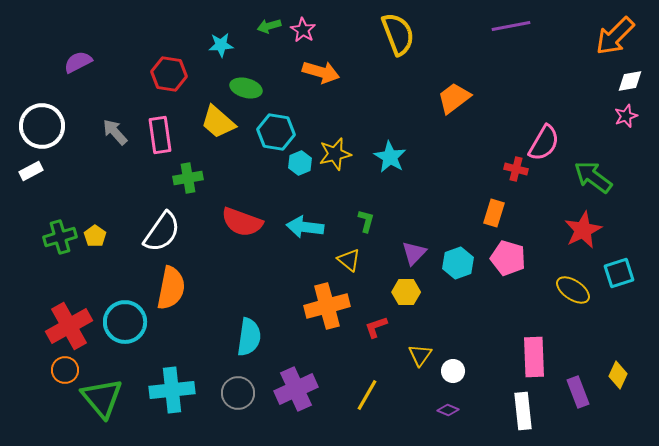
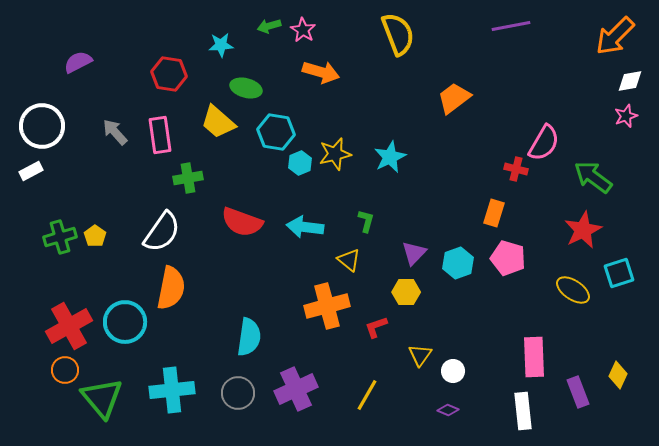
cyan star at (390, 157): rotated 16 degrees clockwise
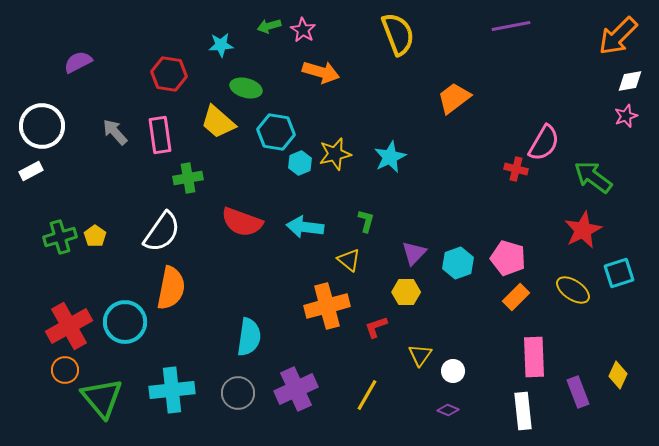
orange arrow at (615, 36): moved 3 px right
orange rectangle at (494, 213): moved 22 px right, 84 px down; rotated 28 degrees clockwise
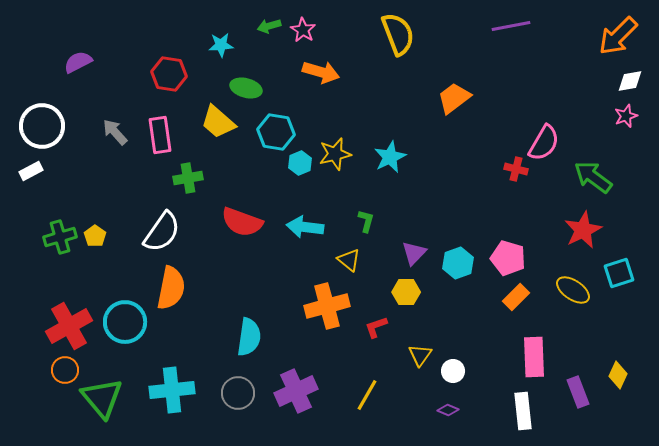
purple cross at (296, 389): moved 2 px down
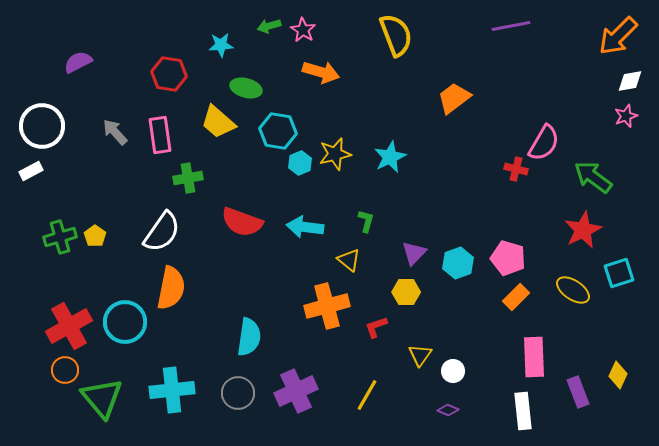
yellow semicircle at (398, 34): moved 2 px left, 1 px down
cyan hexagon at (276, 132): moved 2 px right, 1 px up
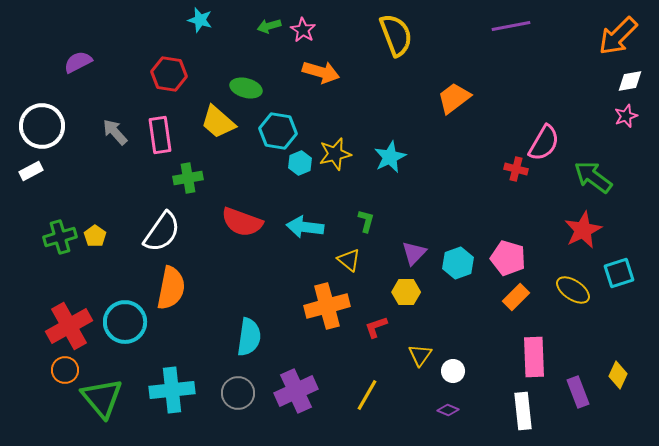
cyan star at (221, 45): moved 21 px left, 25 px up; rotated 20 degrees clockwise
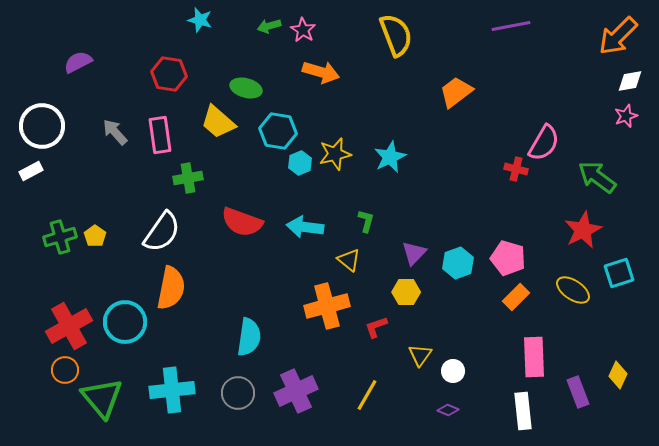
orange trapezoid at (454, 98): moved 2 px right, 6 px up
green arrow at (593, 177): moved 4 px right
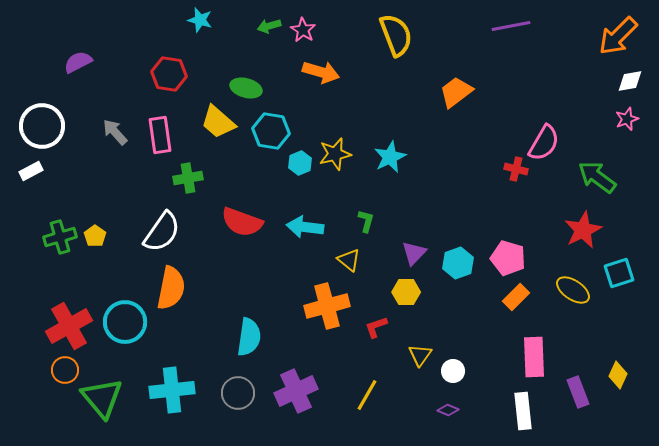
pink star at (626, 116): moved 1 px right, 3 px down
cyan hexagon at (278, 131): moved 7 px left
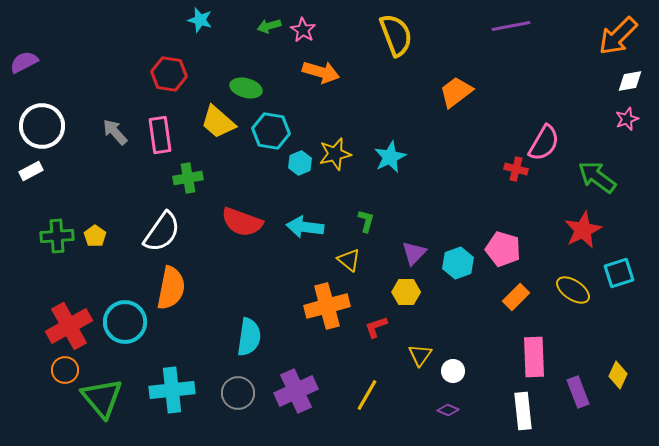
purple semicircle at (78, 62): moved 54 px left
green cross at (60, 237): moved 3 px left, 1 px up; rotated 12 degrees clockwise
pink pentagon at (508, 258): moved 5 px left, 9 px up
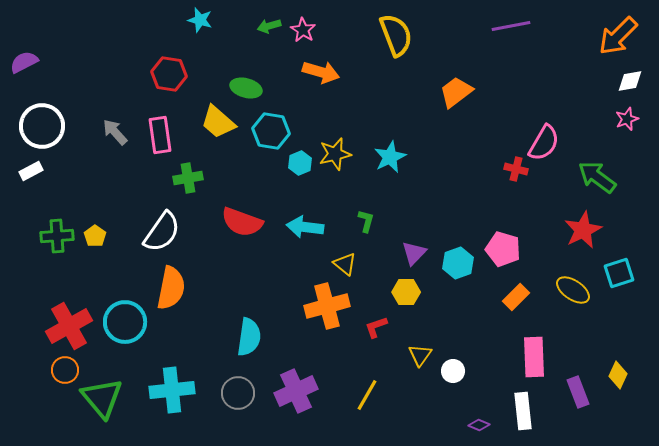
yellow triangle at (349, 260): moved 4 px left, 4 px down
purple diamond at (448, 410): moved 31 px right, 15 px down
